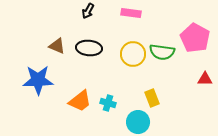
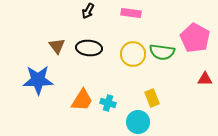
brown triangle: rotated 30 degrees clockwise
orange trapezoid: moved 2 px right, 1 px up; rotated 20 degrees counterclockwise
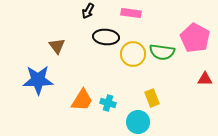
black ellipse: moved 17 px right, 11 px up
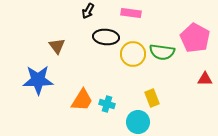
cyan cross: moved 1 px left, 1 px down
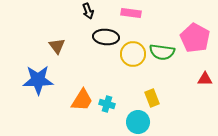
black arrow: rotated 49 degrees counterclockwise
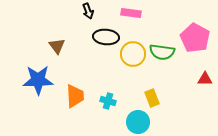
orange trapezoid: moved 7 px left, 4 px up; rotated 35 degrees counterclockwise
cyan cross: moved 1 px right, 3 px up
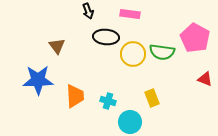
pink rectangle: moved 1 px left, 1 px down
red triangle: rotated 21 degrees clockwise
cyan circle: moved 8 px left
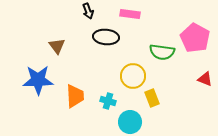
yellow circle: moved 22 px down
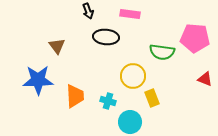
pink pentagon: rotated 24 degrees counterclockwise
